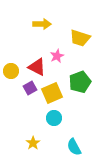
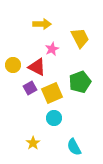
yellow trapezoid: rotated 135 degrees counterclockwise
pink star: moved 5 px left, 7 px up
yellow circle: moved 2 px right, 6 px up
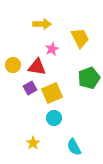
red triangle: rotated 18 degrees counterclockwise
green pentagon: moved 9 px right, 4 px up
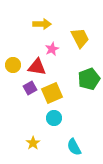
green pentagon: moved 1 px down
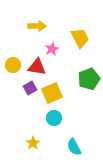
yellow arrow: moved 5 px left, 2 px down
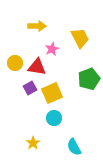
yellow circle: moved 2 px right, 2 px up
